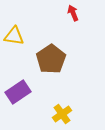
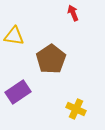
yellow cross: moved 14 px right, 5 px up; rotated 30 degrees counterclockwise
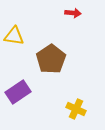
red arrow: rotated 119 degrees clockwise
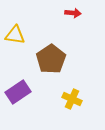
yellow triangle: moved 1 px right, 1 px up
yellow cross: moved 4 px left, 10 px up
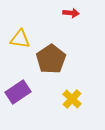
red arrow: moved 2 px left
yellow triangle: moved 5 px right, 4 px down
yellow cross: rotated 18 degrees clockwise
